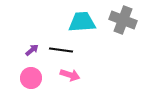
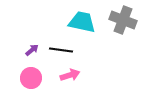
cyan trapezoid: rotated 16 degrees clockwise
pink arrow: rotated 36 degrees counterclockwise
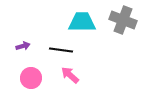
cyan trapezoid: rotated 12 degrees counterclockwise
purple arrow: moved 9 px left, 4 px up; rotated 24 degrees clockwise
pink arrow: rotated 120 degrees counterclockwise
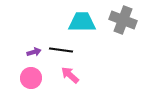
purple arrow: moved 11 px right, 6 px down
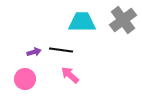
gray cross: rotated 32 degrees clockwise
pink circle: moved 6 px left, 1 px down
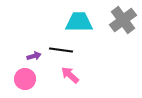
cyan trapezoid: moved 3 px left
purple arrow: moved 4 px down
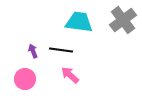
cyan trapezoid: rotated 8 degrees clockwise
purple arrow: moved 1 px left, 5 px up; rotated 96 degrees counterclockwise
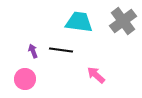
gray cross: moved 1 px down
pink arrow: moved 26 px right
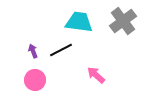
black line: rotated 35 degrees counterclockwise
pink circle: moved 10 px right, 1 px down
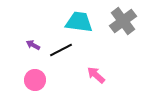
purple arrow: moved 6 px up; rotated 40 degrees counterclockwise
